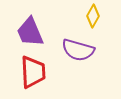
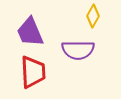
purple semicircle: rotated 16 degrees counterclockwise
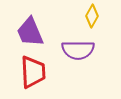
yellow diamond: moved 1 px left
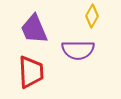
purple trapezoid: moved 4 px right, 3 px up
red trapezoid: moved 2 px left
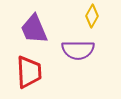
red trapezoid: moved 2 px left
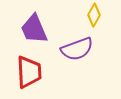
yellow diamond: moved 2 px right, 1 px up
purple semicircle: moved 1 px left, 1 px up; rotated 20 degrees counterclockwise
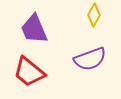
purple semicircle: moved 13 px right, 10 px down
red trapezoid: rotated 132 degrees clockwise
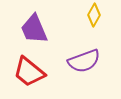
purple semicircle: moved 6 px left, 2 px down
